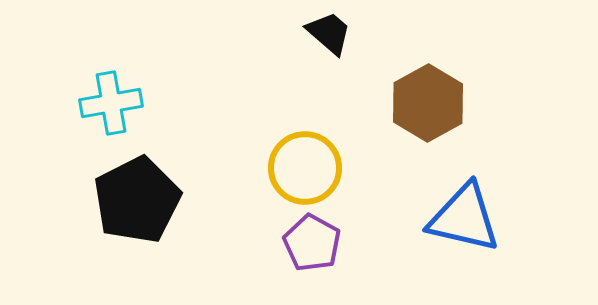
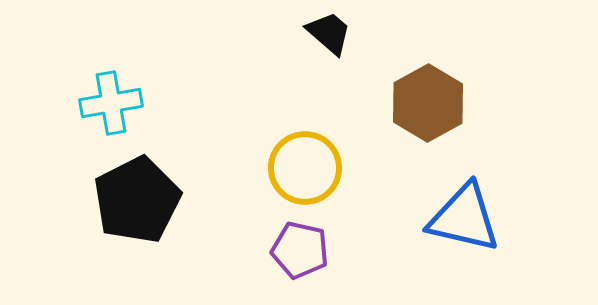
purple pentagon: moved 12 px left, 7 px down; rotated 16 degrees counterclockwise
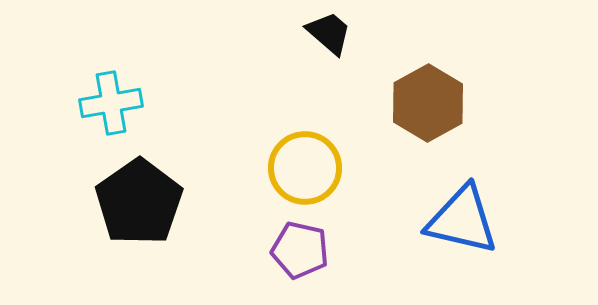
black pentagon: moved 2 px right, 2 px down; rotated 8 degrees counterclockwise
blue triangle: moved 2 px left, 2 px down
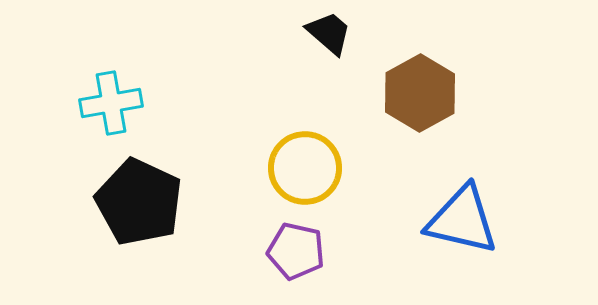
brown hexagon: moved 8 px left, 10 px up
black pentagon: rotated 12 degrees counterclockwise
purple pentagon: moved 4 px left, 1 px down
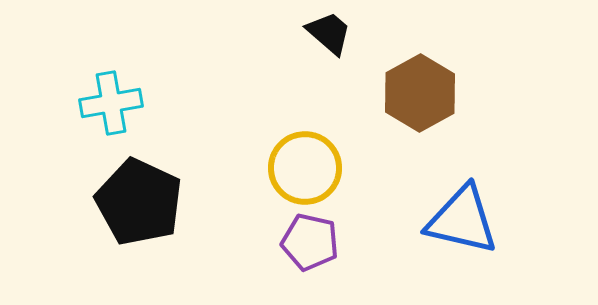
purple pentagon: moved 14 px right, 9 px up
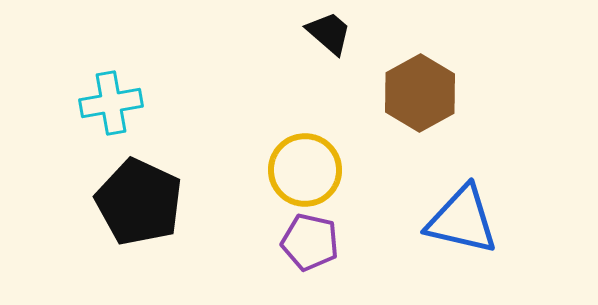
yellow circle: moved 2 px down
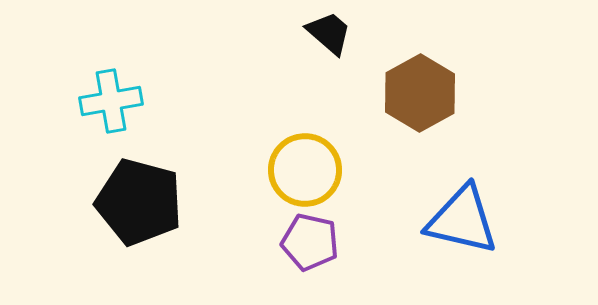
cyan cross: moved 2 px up
black pentagon: rotated 10 degrees counterclockwise
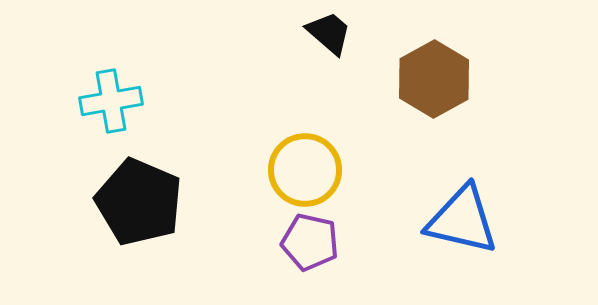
brown hexagon: moved 14 px right, 14 px up
black pentagon: rotated 8 degrees clockwise
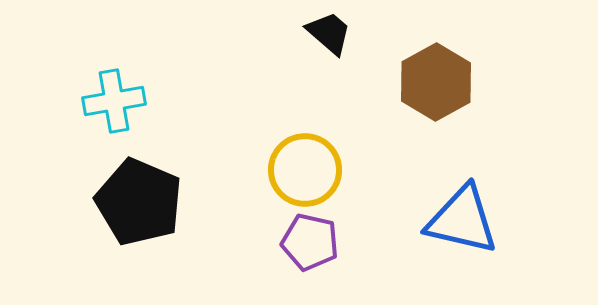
brown hexagon: moved 2 px right, 3 px down
cyan cross: moved 3 px right
